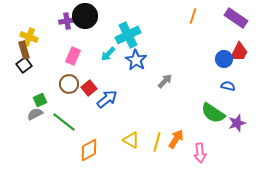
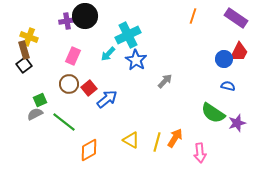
orange arrow: moved 1 px left, 1 px up
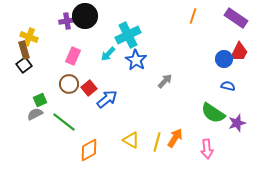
pink arrow: moved 7 px right, 4 px up
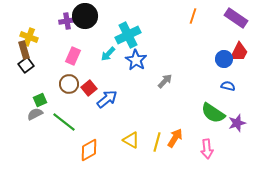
black square: moved 2 px right
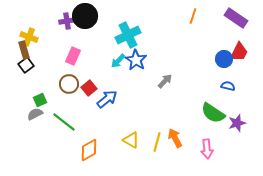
cyan arrow: moved 10 px right, 7 px down
orange arrow: rotated 60 degrees counterclockwise
